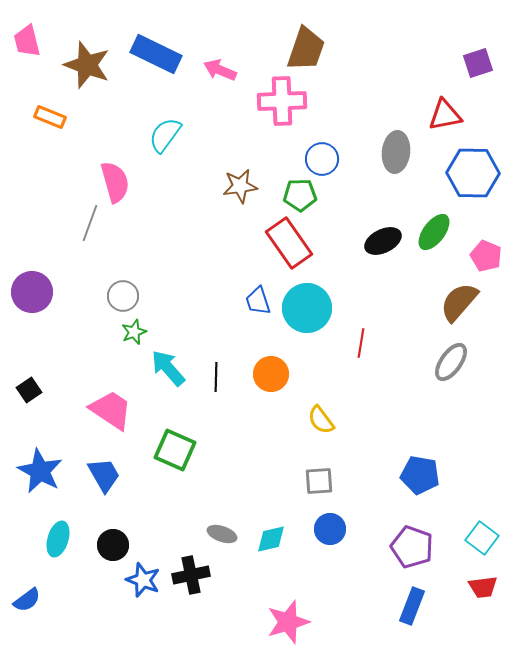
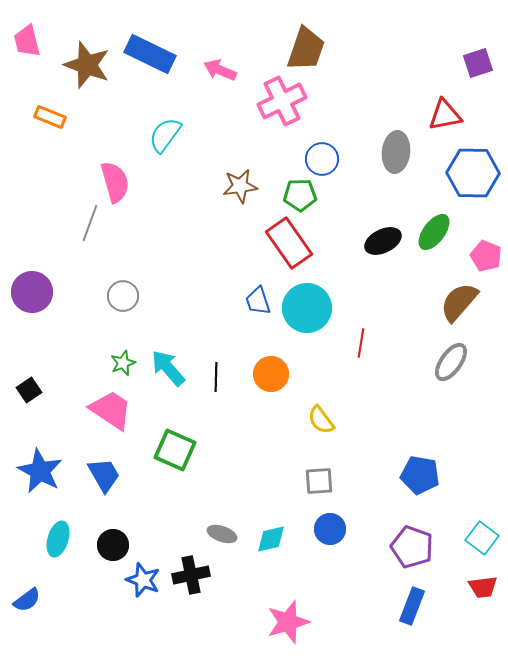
blue rectangle at (156, 54): moved 6 px left
pink cross at (282, 101): rotated 24 degrees counterclockwise
green star at (134, 332): moved 11 px left, 31 px down
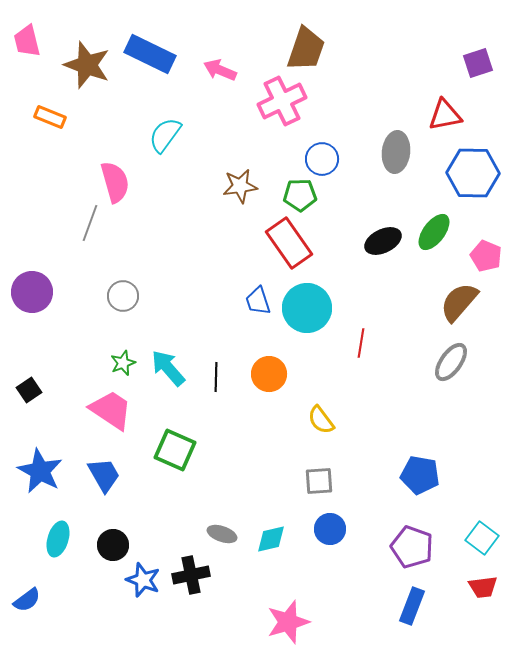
orange circle at (271, 374): moved 2 px left
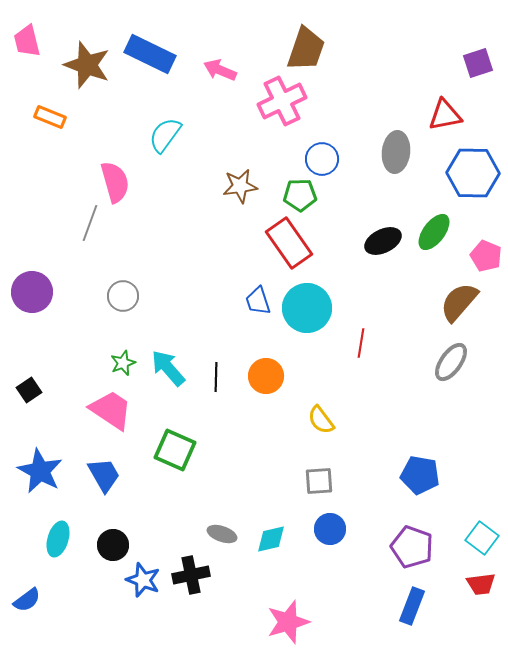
orange circle at (269, 374): moved 3 px left, 2 px down
red trapezoid at (483, 587): moved 2 px left, 3 px up
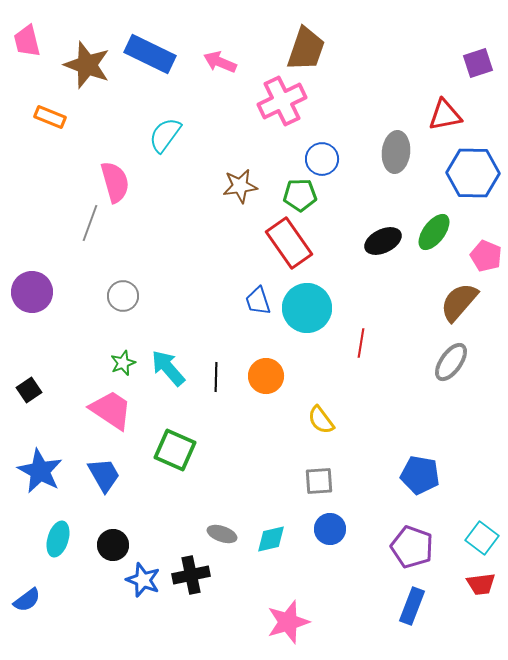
pink arrow at (220, 70): moved 8 px up
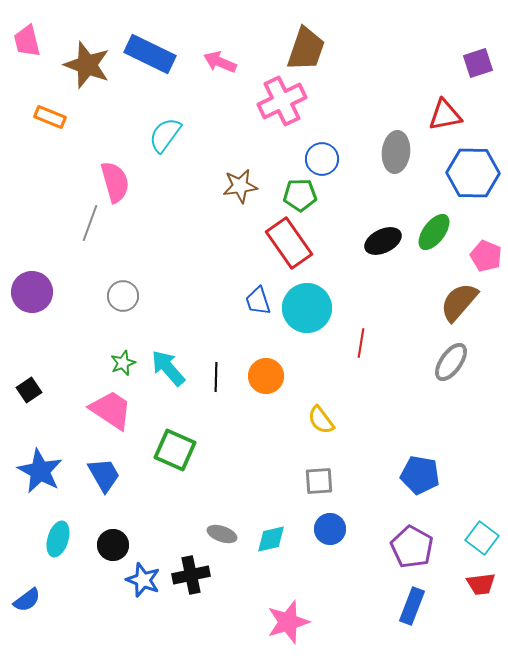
purple pentagon at (412, 547): rotated 9 degrees clockwise
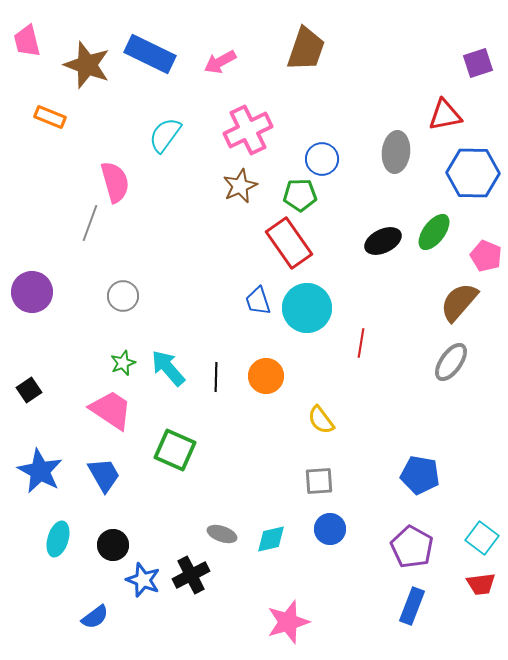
pink arrow at (220, 62): rotated 52 degrees counterclockwise
pink cross at (282, 101): moved 34 px left, 29 px down
brown star at (240, 186): rotated 16 degrees counterclockwise
black cross at (191, 575): rotated 15 degrees counterclockwise
blue semicircle at (27, 600): moved 68 px right, 17 px down
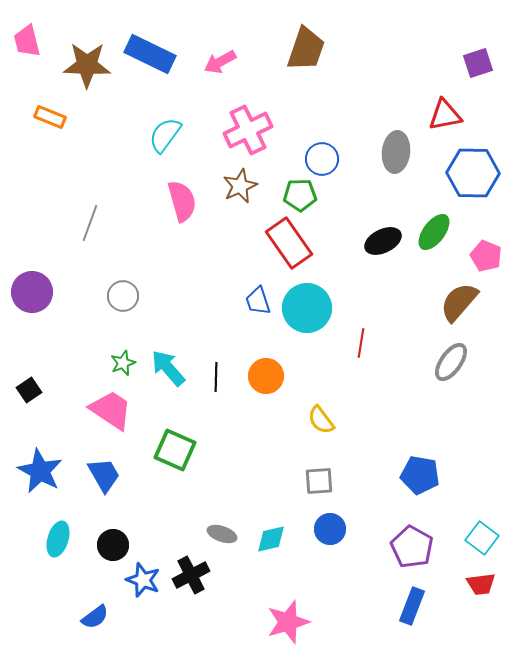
brown star at (87, 65): rotated 18 degrees counterclockwise
pink semicircle at (115, 182): moved 67 px right, 19 px down
